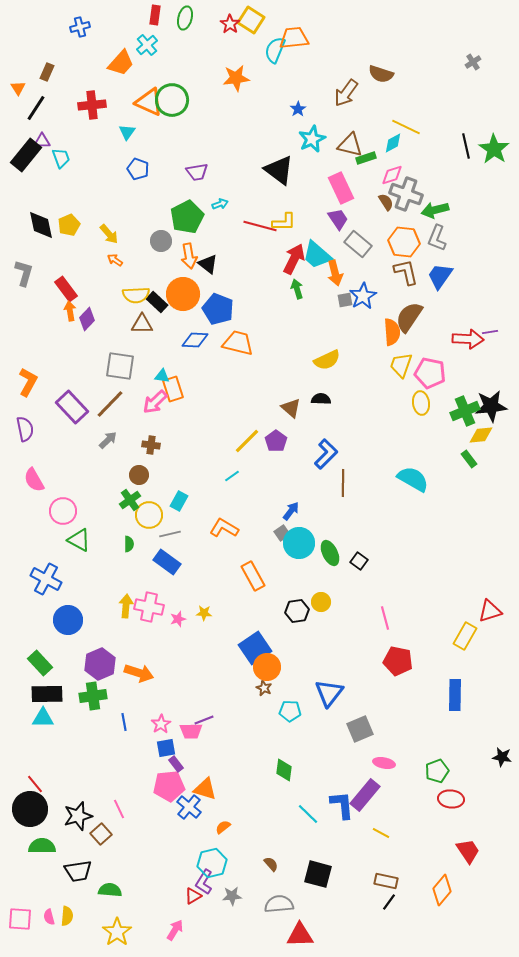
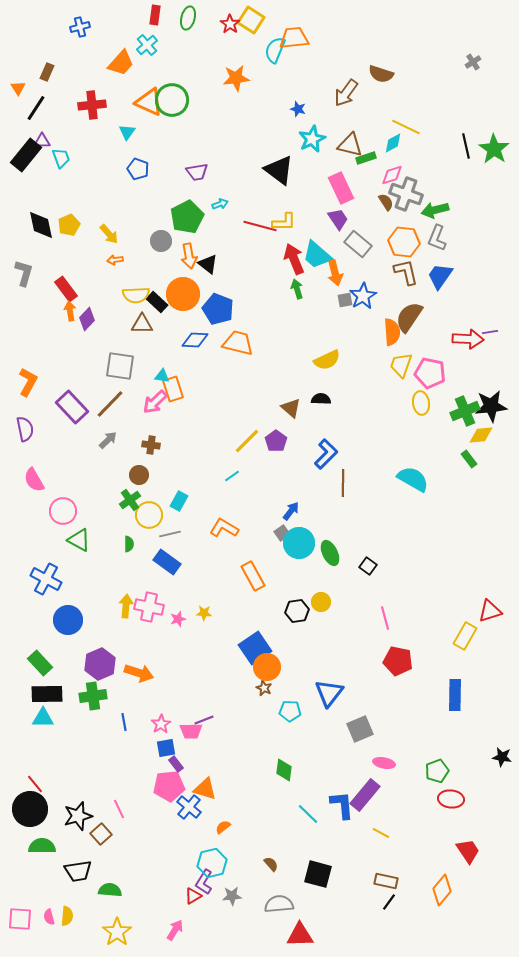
green ellipse at (185, 18): moved 3 px right
blue star at (298, 109): rotated 21 degrees counterclockwise
red arrow at (294, 259): rotated 48 degrees counterclockwise
orange arrow at (115, 260): rotated 42 degrees counterclockwise
black square at (359, 561): moved 9 px right, 5 px down
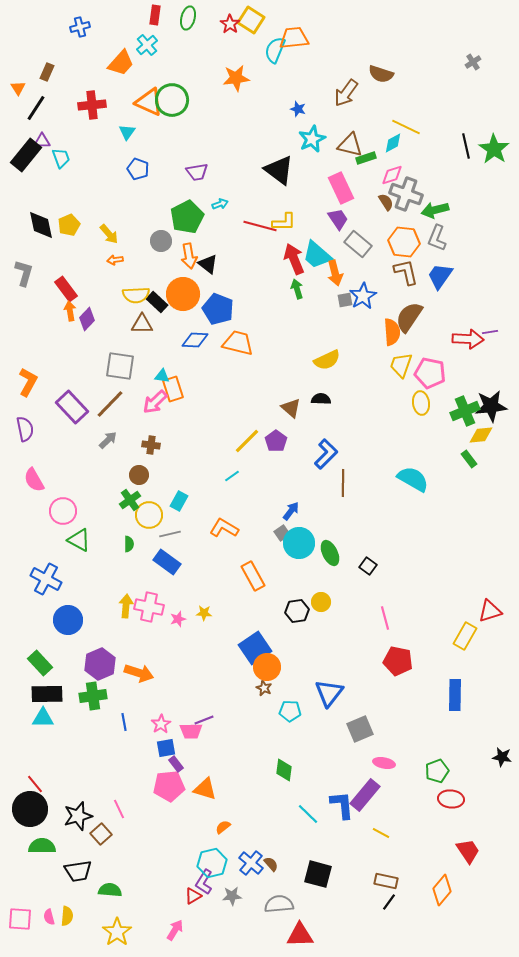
blue cross at (189, 807): moved 62 px right, 56 px down
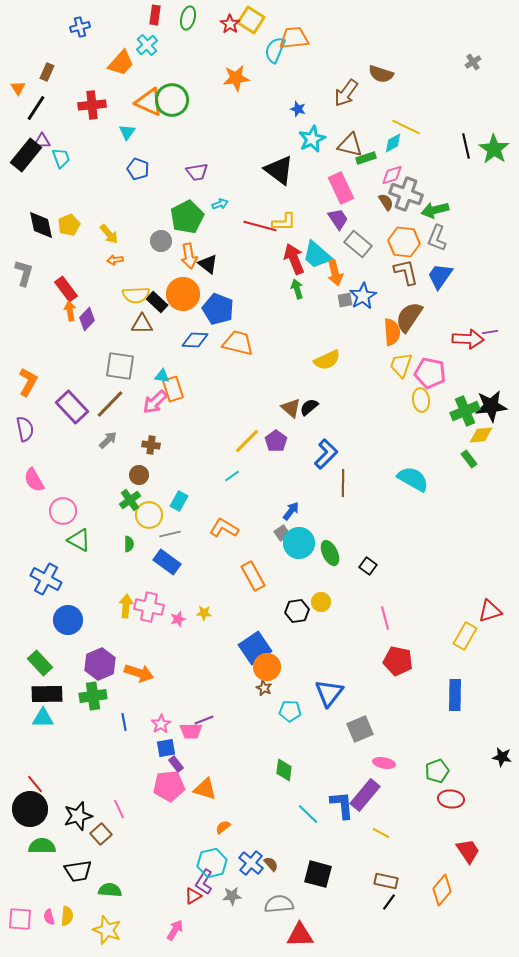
black semicircle at (321, 399): moved 12 px left, 8 px down; rotated 42 degrees counterclockwise
yellow ellipse at (421, 403): moved 3 px up
yellow star at (117, 932): moved 10 px left, 2 px up; rotated 16 degrees counterclockwise
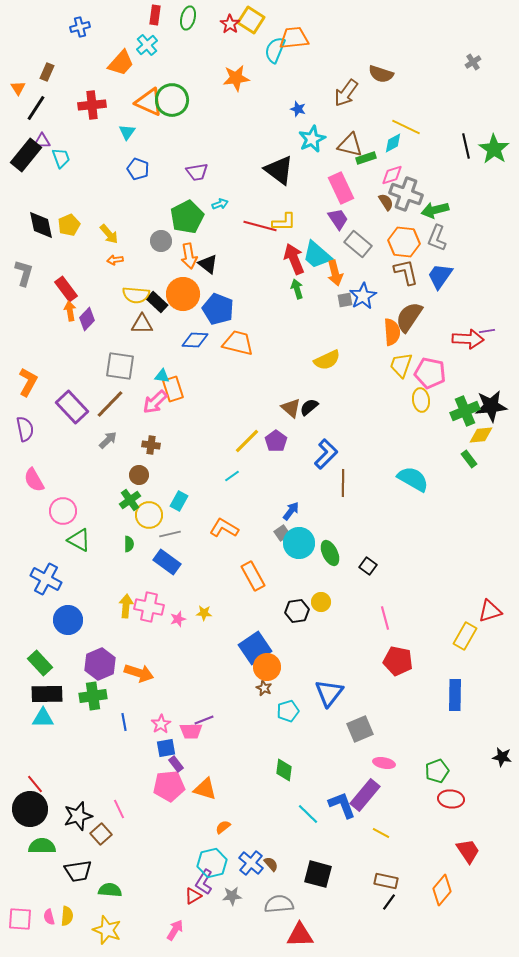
yellow semicircle at (136, 295): rotated 8 degrees clockwise
purple line at (490, 332): moved 3 px left, 1 px up
cyan pentagon at (290, 711): moved 2 px left; rotated 20 degrees counterclockwise
blue L-shape at (342, 805): rotated 16 degrees counterclockwise
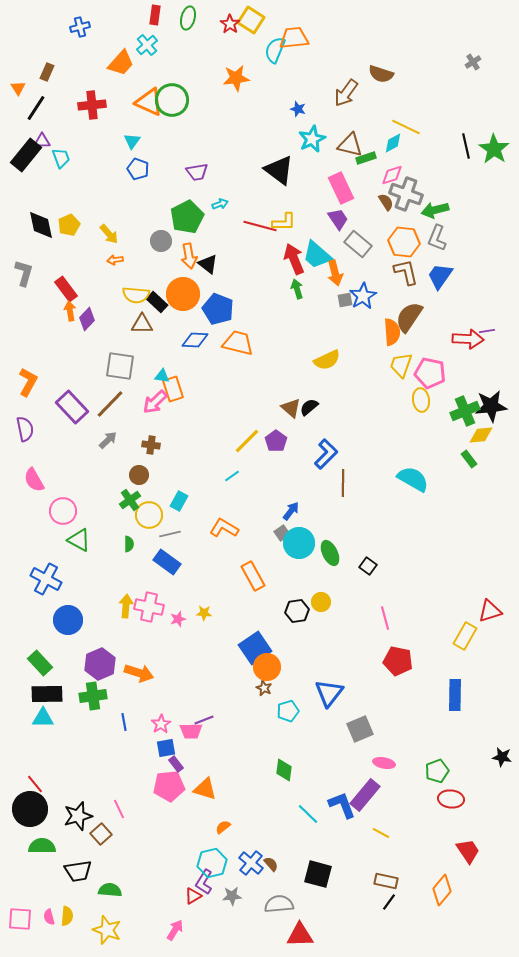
cyan triangle at (127, 132): moved 5 px right, 9 px down
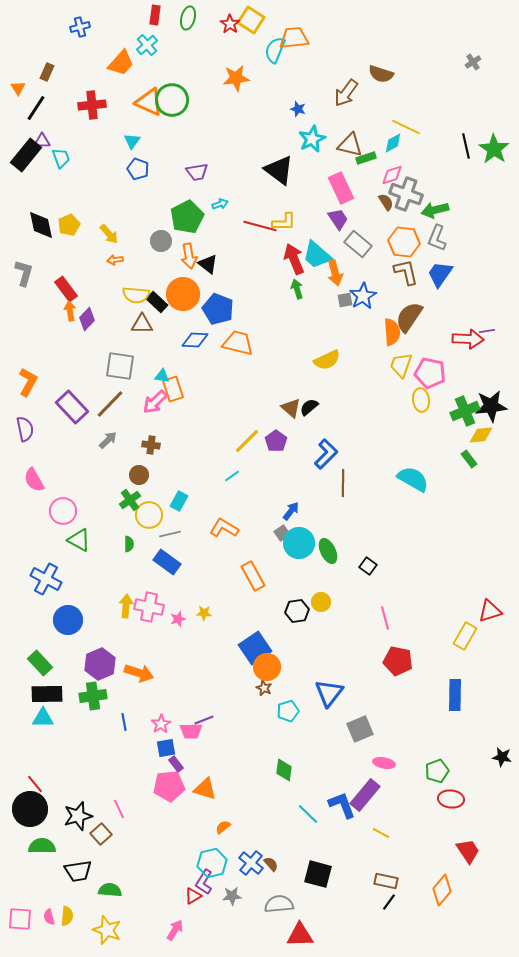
blue trapezoid at (440, 276): moved 2 px up
green ellipse at (330, 553): moved 2 px left, 2 px up
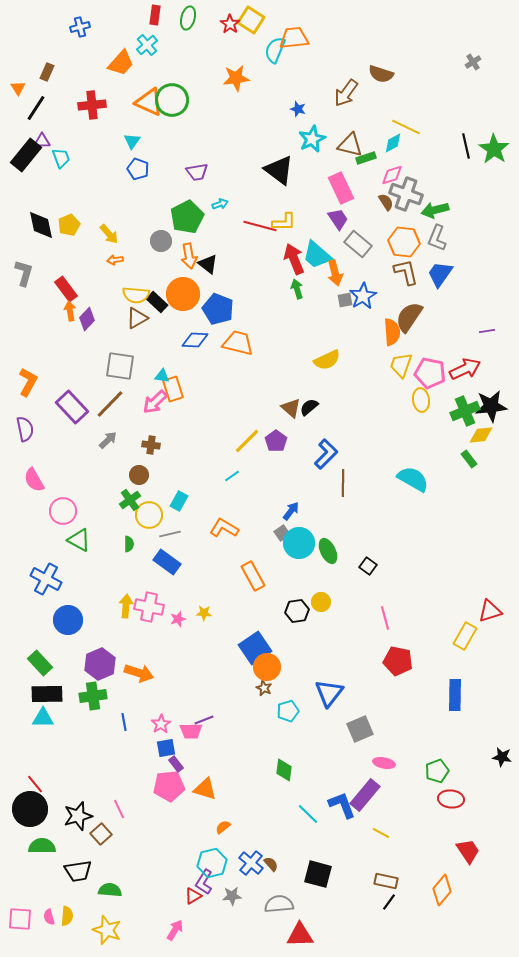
brown triangle at (142, 324): moved 5 px left, 6 px up; rotated 30 degrees counterclockwise
red arrow at (468, 339): moved 3 px left, 30 px down; rotated 28 degrees counterclockwise
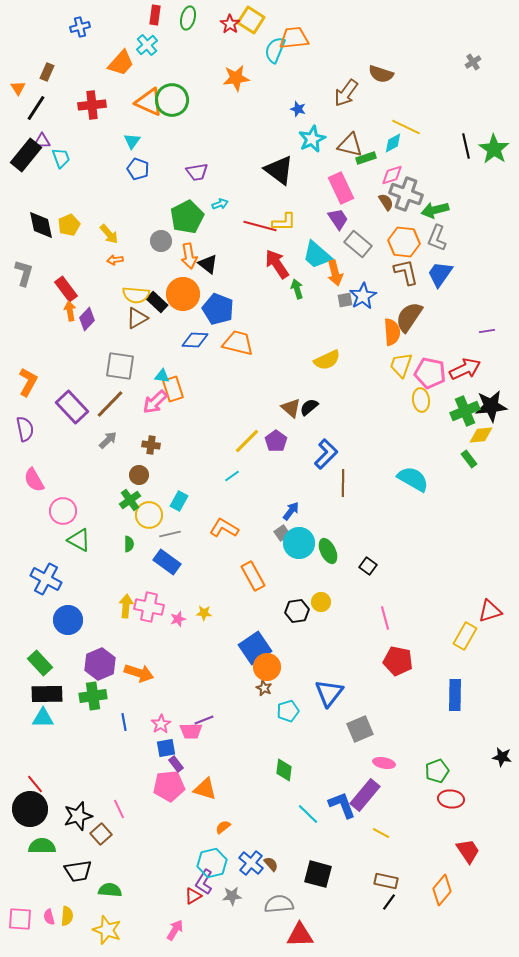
red arrow at (294, 259): moved 17 px left, 5 px down; rotated 12 degrees counterclockwise
